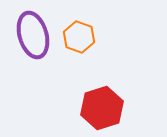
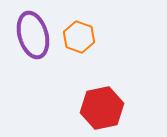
red hexagon: rotated 6 degrees clockwise
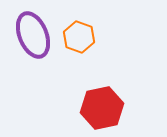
purple ellipse: rotated 6 degrees counterclockwise
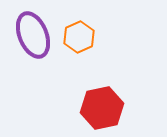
orange hexagon: rotated 16 degrees clockwise
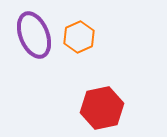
purple ellipse: moved 1 px right
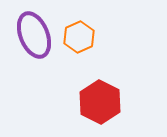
red hexagon: moved 2 px left, 6 px up; rotated 21 degrees counterclockwise
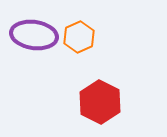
purple ellipse: rotated 60 degrees counterclockwise
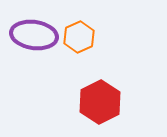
red hexagon: rotated 6 degrees clockwise
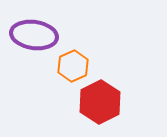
orange hexagon: moved 6 px left, 29 px down
